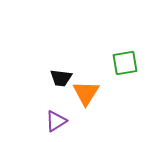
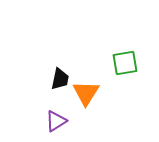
black trapezoid: moved 1 px left, 1 px down; rotated 85 degrees counterclockwise
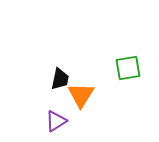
green square: moved 3 px right, 5 px down
orange triangle: moved 5 px left, 2 px down
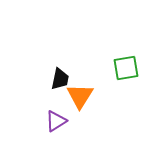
green square: moved 2 px left
orange triangle: moved 1 px left, 1 px down
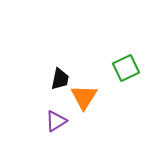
green square: rotated 16 degrees counterclockwise
orange triangle: moved 4 px right, 1 px down
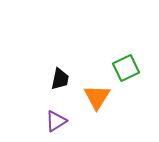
orange triangle: moved 13 px right
